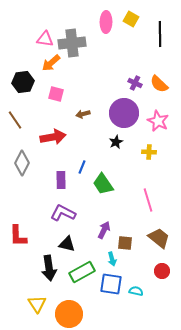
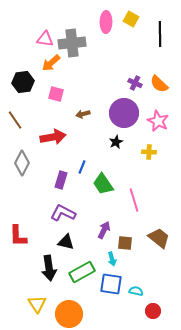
purple rectangle: rotated 18 degrees clockwise
pink line: moved 14 px left
black triangle: moved 1 px left, 2 px up
red circle: moved 9 px left, 40 px down
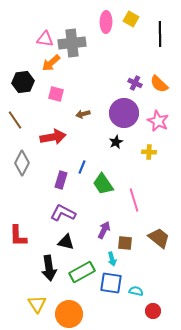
blue square: moved 1 px up
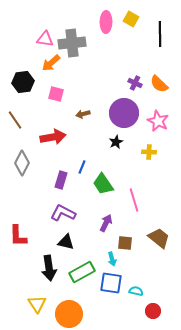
purple arrow: moved 2 px right, 7 px up
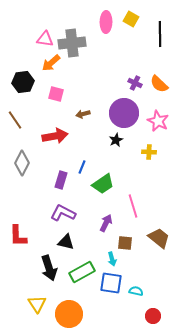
red arrow: moved 2 px right, 1 px up
black star: moved 2 px up
green trapezoid: rotated 90 degrees counterclockwise
pink line: moved 1 px left, 6 px down
black arrow: rotated 10 degrees counterclockwise
red circle: moved 5 px down
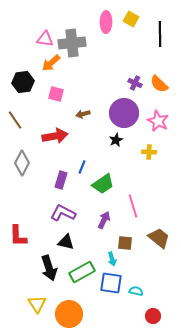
purple arrow: moved 2 px left, 3 px up
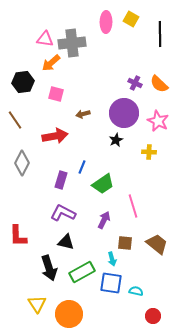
brown trapezoid: moved 2 px left, 6 px down
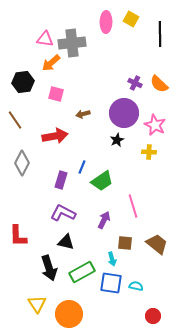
pink star: moved 3 px left, 4 px down
black star: moved 1 px right
green trapezoid: moved 1 px left, 3 px up
cyan semicircle: moved 5 px up
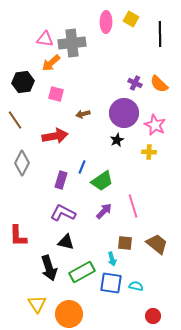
purple arrow: moved 9 px up; rotated 18 degrees clockwise
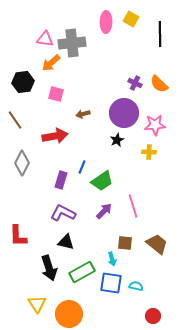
pink star: rotated 30 degrees counterclockwise
